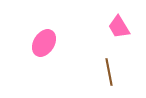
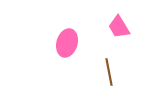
pink ellipse: moved 23 px right; rotated 16 degrees counterclockwise
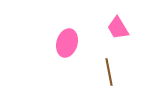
pink trapezoid: moved 1 px left, 1 px down
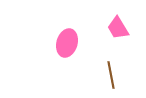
brown line: moved 2 px right, 3 px down
